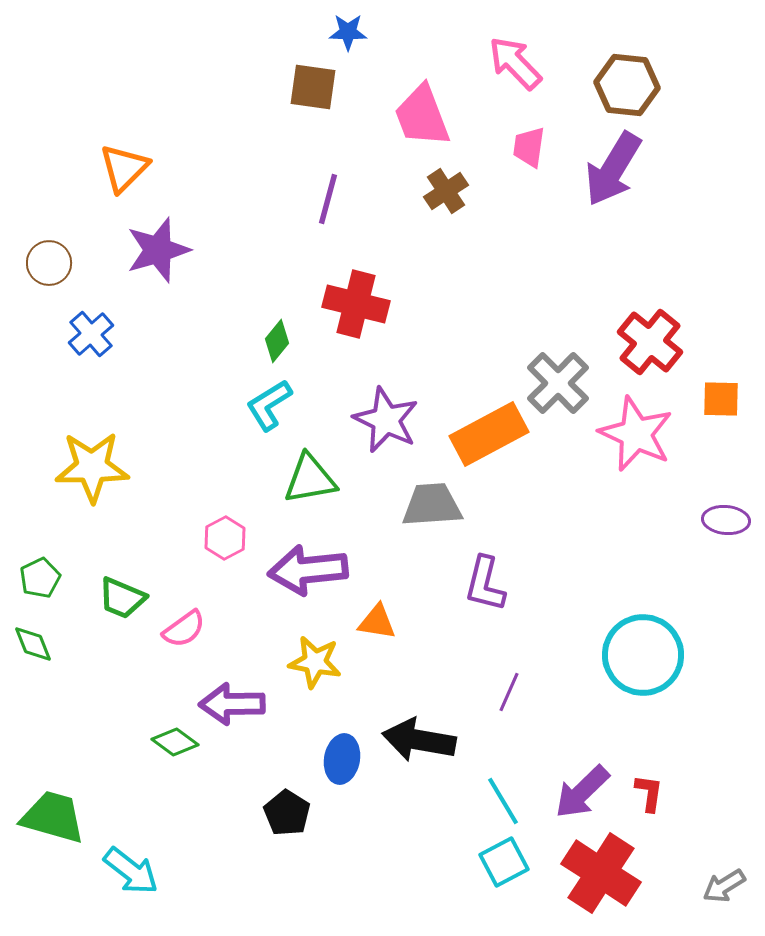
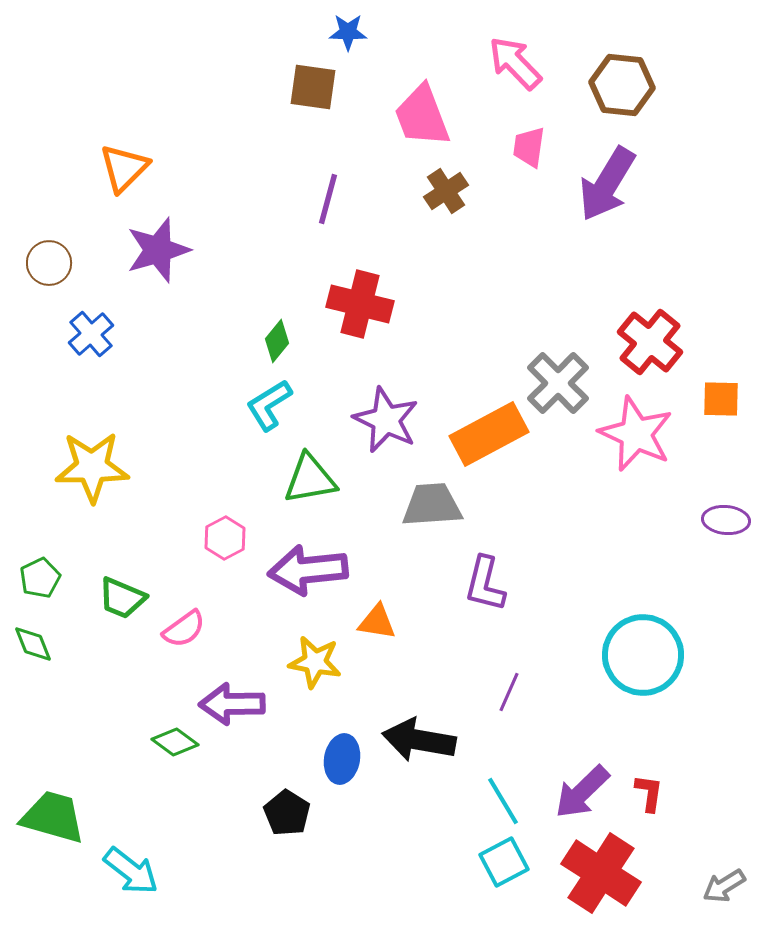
brown hexagon at (627, 85): moved 5 px left
purple arrow at (613, 169): moved 6 px left, 15 px down
red cross at (356, 304): moved 4 px right
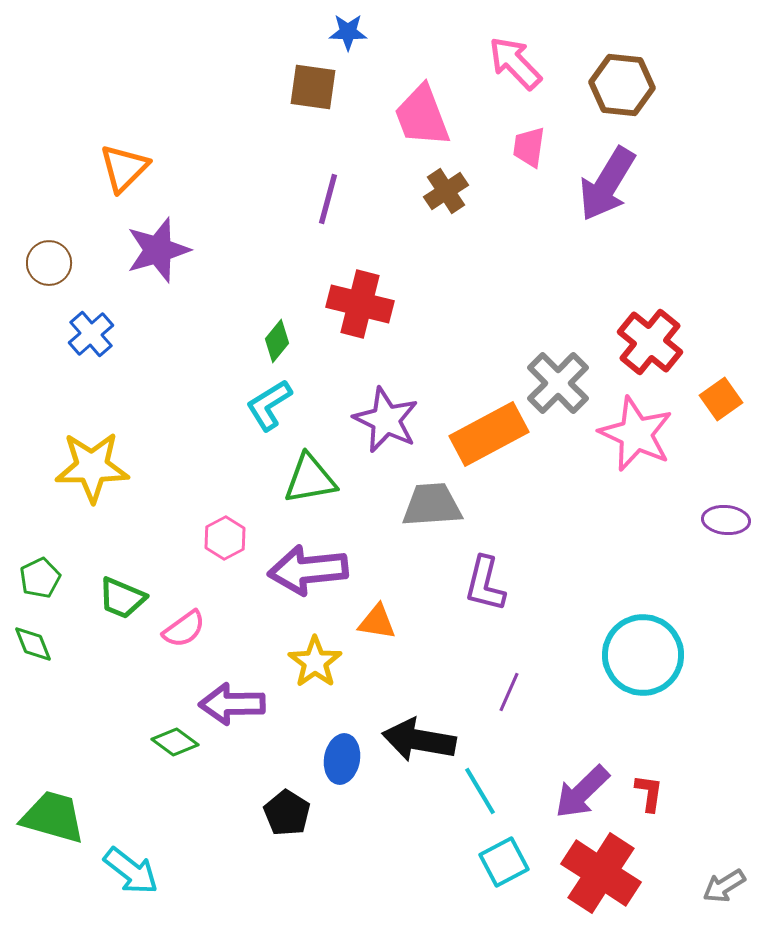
orange square at (721, 399): rotated 36 degrees counterclockwise
yellow star at (315, 662): rotated 26 degrees clockwise
cyan line at (503, 801): moved 23 px left, 10 px up
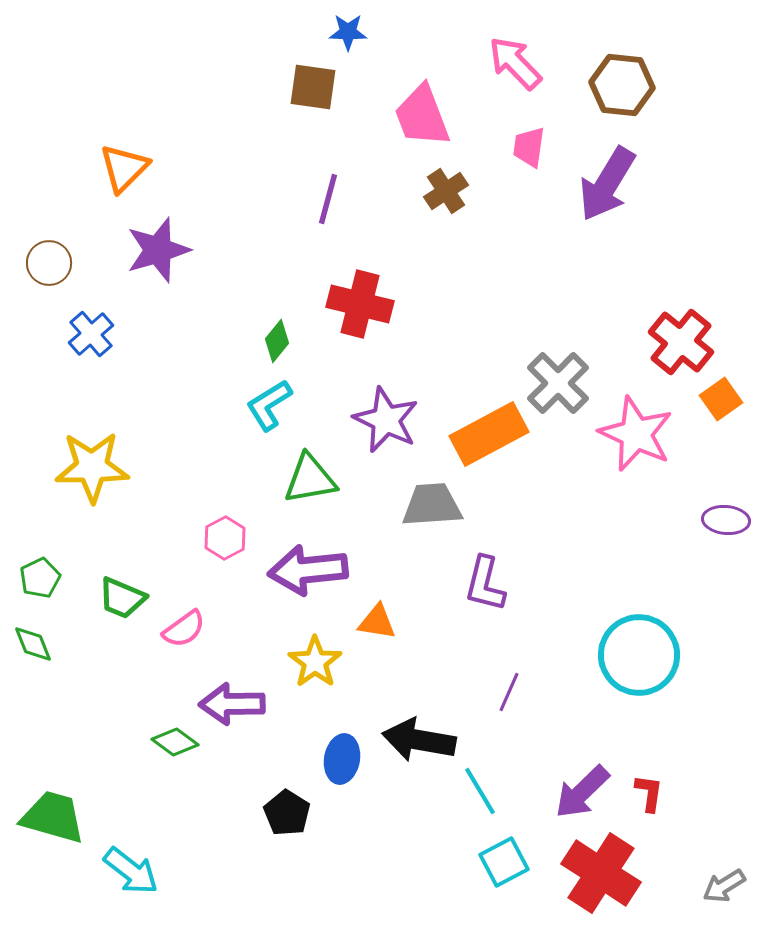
red cross at (650, 342): moved 31 px right
cyan circle at (643, 655): moved 4 px left
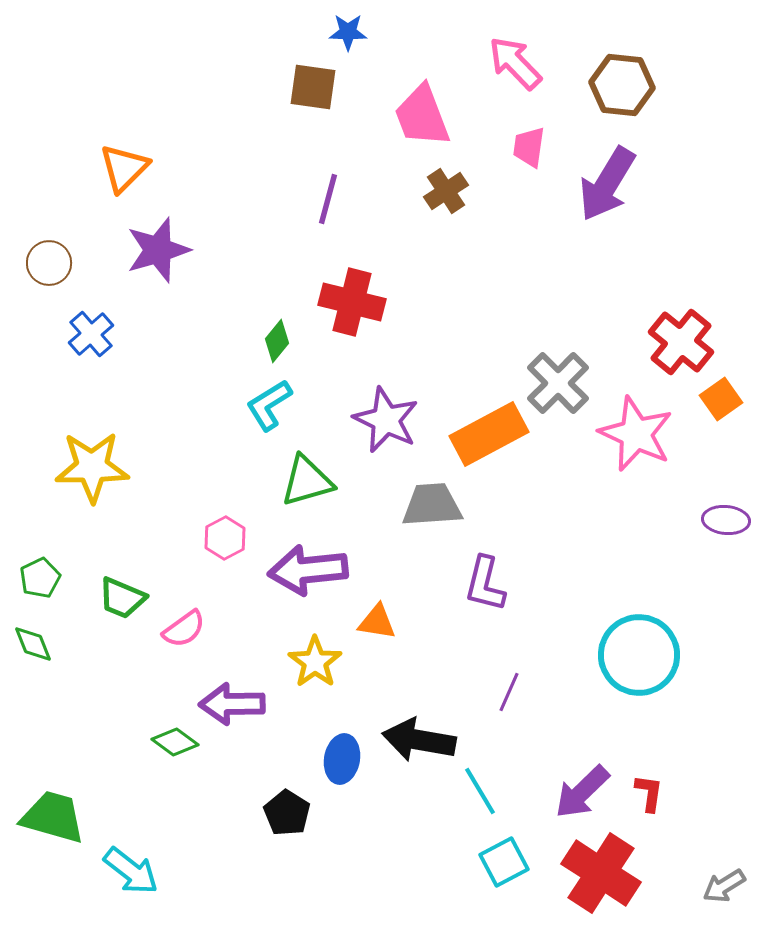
red cross at (360, 304): moved 8 px left, 2 px up
green triangle at (310, 479): moved 3 px left, 2 px down; rotated 6 degrees counterclockwise
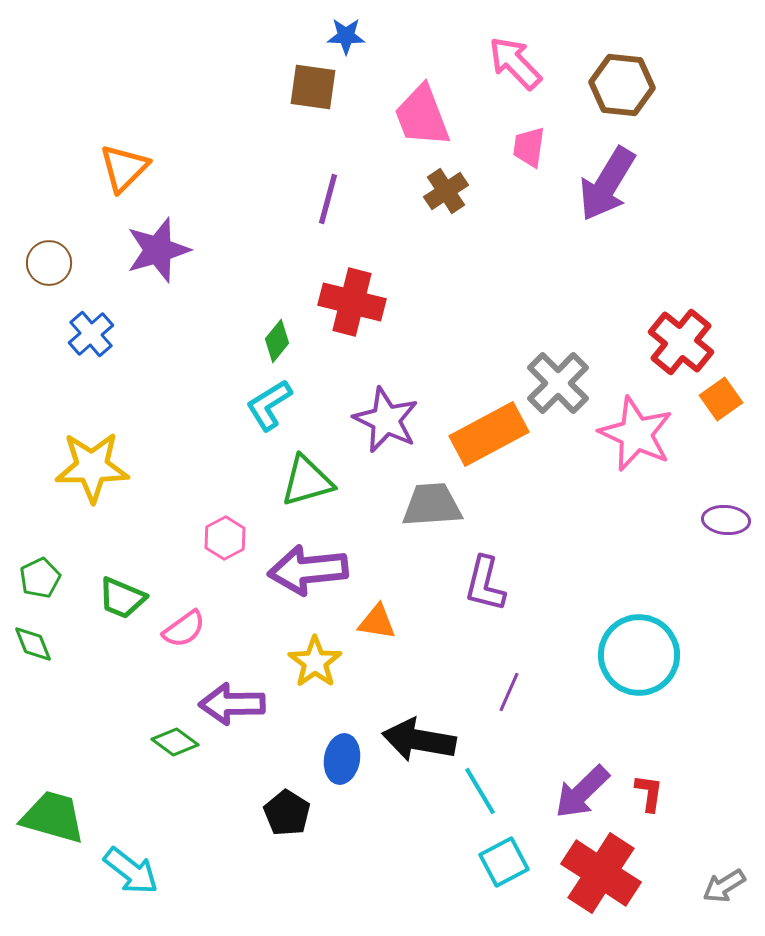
blue star at (348, 32): moved 2 px left, 4 px down
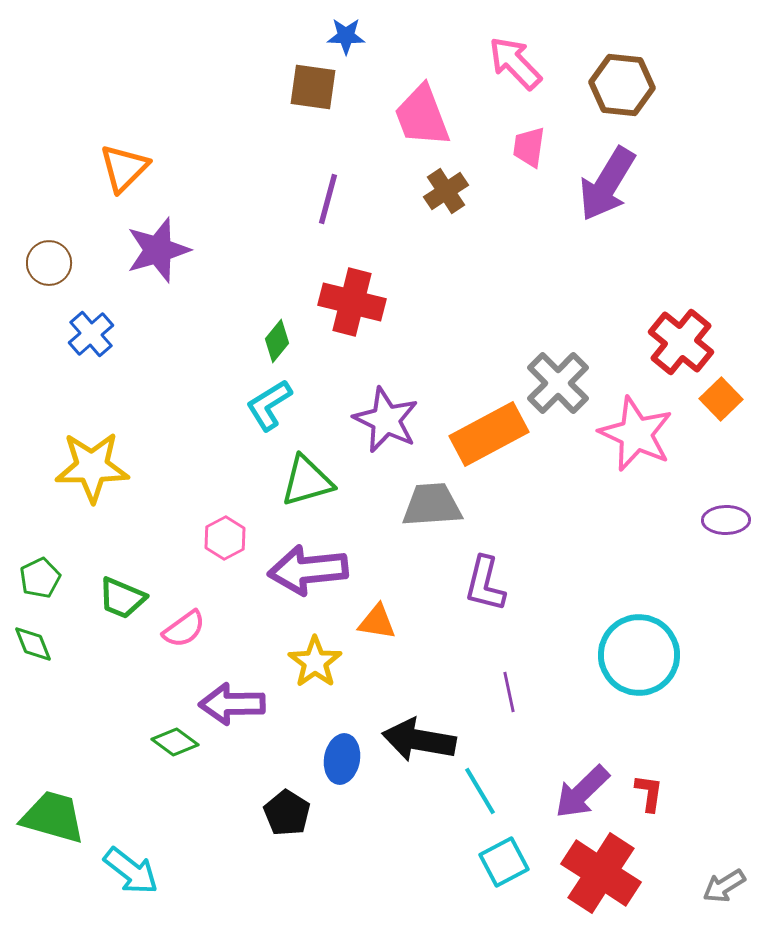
orange square at (721, 399): rotated 9 degrees counterclockwise
purple ellipse at (726, 520): rotated 6 degrees counterclockwise
purple line at (509, 692): rotated 36 degrees counterclockwise
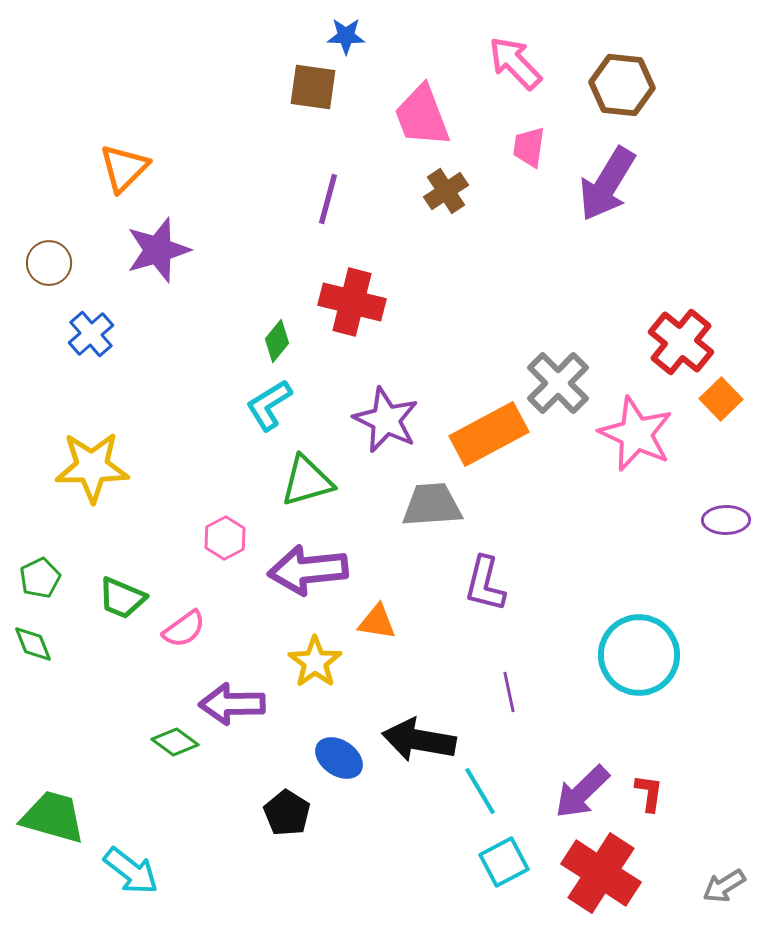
blue ellipse at (342, 759): moved 3 px left, 1 px up; rotated 66 degrees counterclockwise
